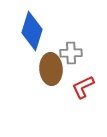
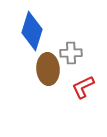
brown ellipse: moved 3 px left
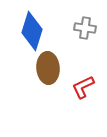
gray cross: moved 14 px right, 25 px up; rotated 10 degrees clockwise
brown ellipse: moved 1 px up
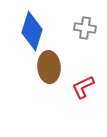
brown ellipse: moved 1 px right, 1 px up
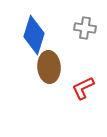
blue diamond: moved 2 px right, 4 px down
red L-shape: moved 1 px down
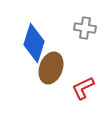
blue diamond: moved 8 px down
brown ellipse: moved 2 px right, 1 px down; rotated 24 degrees clockwise
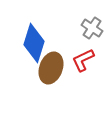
gray cross: moved 7 px right; rotated 25 degrees clockwise
red L-shape: moved 28 px up
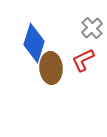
gray cross: rotated 15 degrees clockwise
brown ellipse: rotated 24 degrees counterclockwise
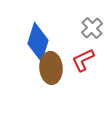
blue diamond: moved 4 px right, 1 px up
